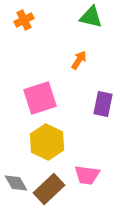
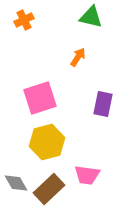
orange arrow: moved 1 px left, 3 px up
yellow hexagon: rotated 20 degrees clockwise
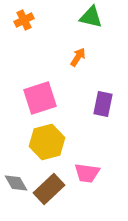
pink trapezoid: moved 2 px up
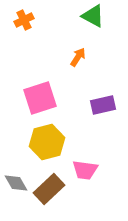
green triangle: moved 2 px right, 1 px up; rotated 15 degrees clockwise
purple rectangle: moved 1 px down; rotated 65 degrees clockwise
pink trapezoid: moved 2 px left, 3 px up
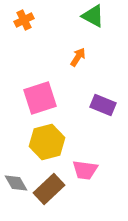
purple rectangle: rotated 35 degrees clockwise
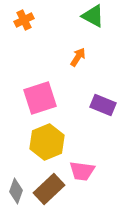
yellow hexagon: rotated 8 degrees counterclockwise
pink trapezoid: moved 3 px left, 1 px down
gray diamond: moved 8 px down; rotated 50 degrees clockwise
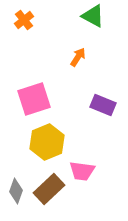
orange cross: rotated 12 degrees counterclockwise
pink square: moved 6 px left, 1 px down
